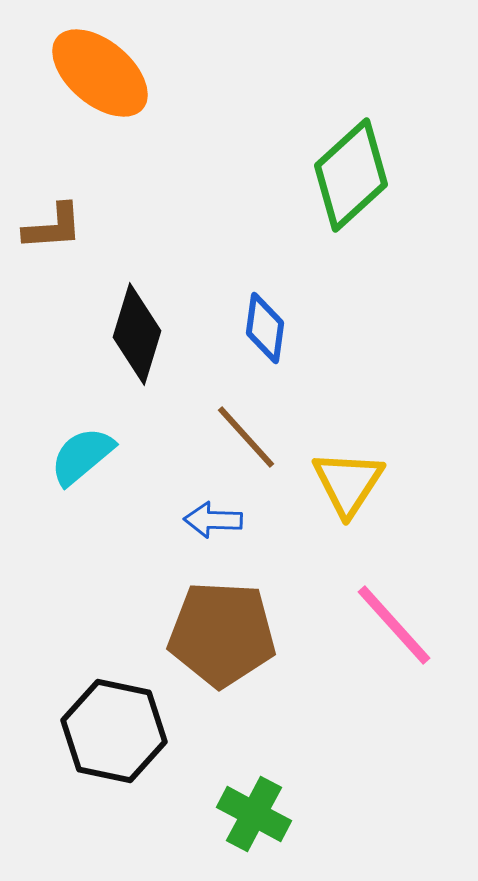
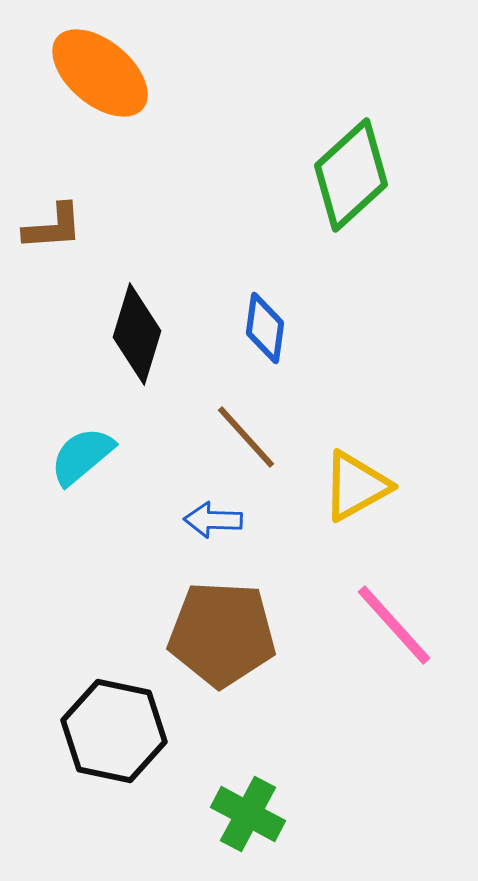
yellow triangle: moved 8 px right, 3 px down; rotated 28 degrees clockwise
green cross: moved 6 px left
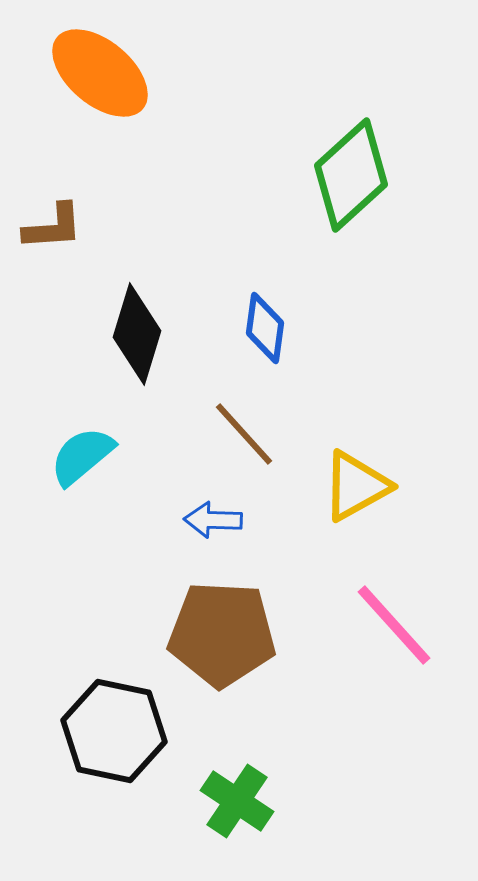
brown line: moved 2 px left, 3 px up
green cross: moved 11 px left, 13 px up; rotated 6 degrees clockwise
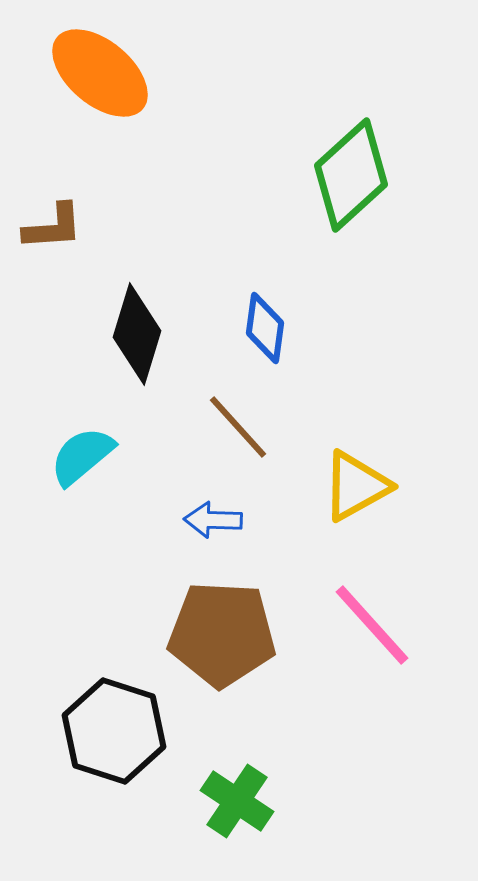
brown line: moved 6 px left, 7 px up
pink line: moved 22 px left
black hexagon: rotated 6 degrees clockwise
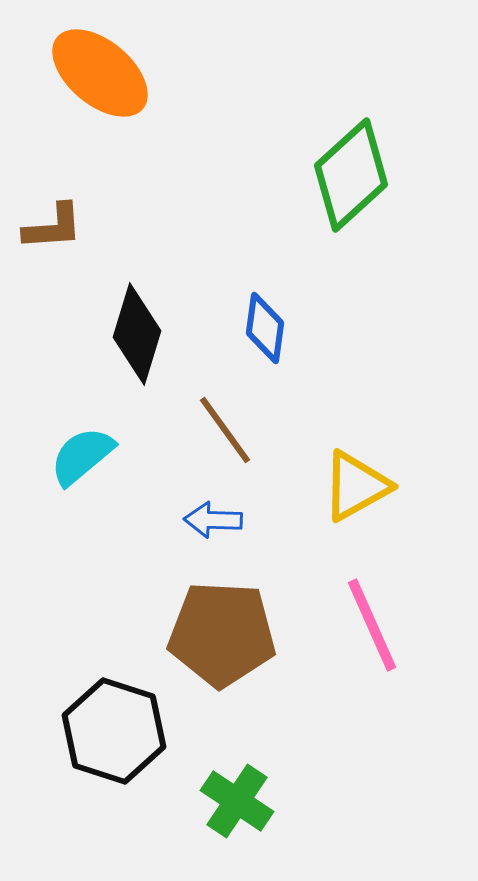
brown line: moved 13 px left, 3 px down; rotated 6 degrees clockwise
pink line: rotated 18 degrees clockwise
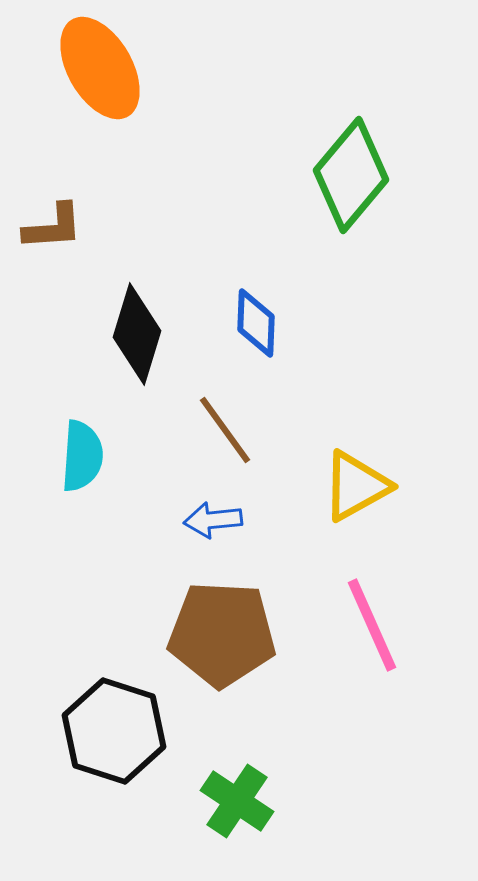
orange ellipse: moved 5 px up; rotated 20 degrees clockwise
green diamond: rotated 8 degrees counterclockwise
blue diamond: moved 9 px left, 5 px up; rotated 6 degrees counterclockwise
cyan semicircle: rotated 134 degrees clockwise
blue arrow: rotated 8 degrees counterclockwise
